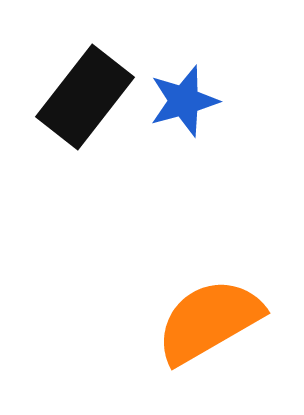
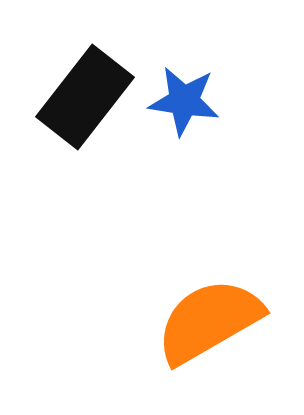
blue star: rotated 24 degrees clockwise
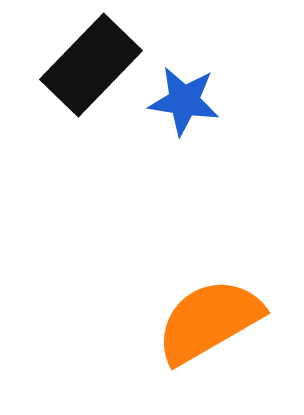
black rectangle: moved 6 px right, 32 px up; rotated 6 degrees clockwise
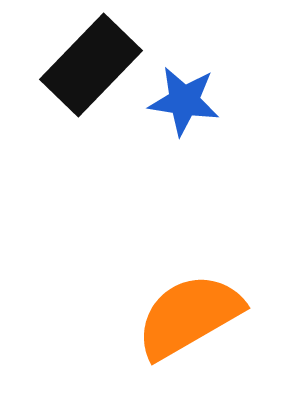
orange semicircle: moved 20 px left, 5 px up
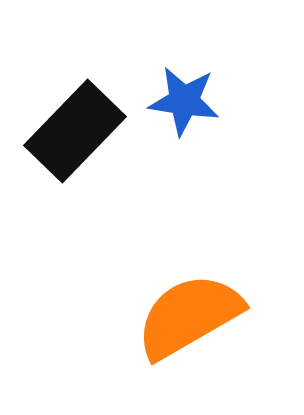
black rectangle: moved 16 px left, 66 px down
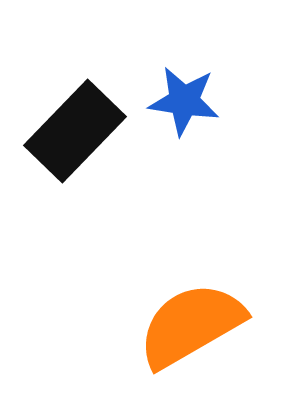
orange semicircle: moved 2 px right, 9 px down
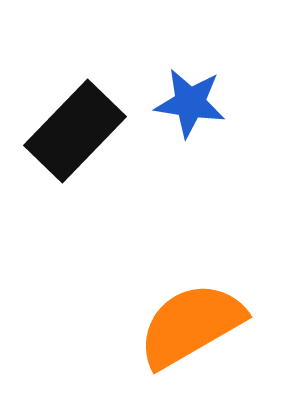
blue star: moved 6 px right, 2 px down
